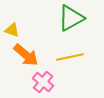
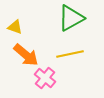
yellow triangle: moved 3 px right, 3 px up
yellow line: moved 3 px up
pink cross: moved 2 px right, 4 px up
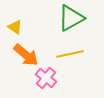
yellow triangle: rotated 14 degrees clockwise
pink cross: moved 1 px right
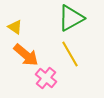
yellow line: rotated 72 degrees clockwise
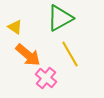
green triangle: moved 11 px left
orange arrow: moved 2 px right
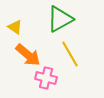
green triangle: moved 1 px down
pink cross: rotated 25 degrees counterclockwise
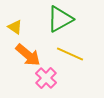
yellow line: rotated 36 degrees counterclockwise
pink cross: rotated 30 degrees clockwise
